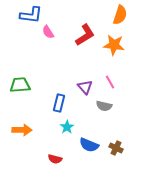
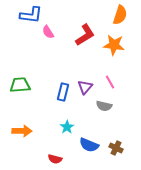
purple triangle: rotated 21 degrees clockwise
blue rectangle: moved 4 px right, 11 px up
orange arrow: moved 1 px down
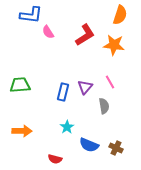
gray semicircle: rotated 112 degrees counterclockwise
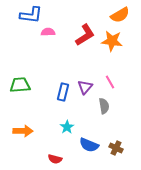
orange semicircle: rotated 42 degrees clockwise
pink semicircle: rotated 120 degrees clockwise
orange star: moved 2 px left, 4 px up
orange arrow: moved 1 px right
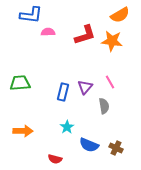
red L-shape: rotated 15 degrees clockwise
green trapezoid: moved 2 px up
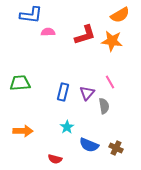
purple triangle: moved 2 px right, 6 px down
